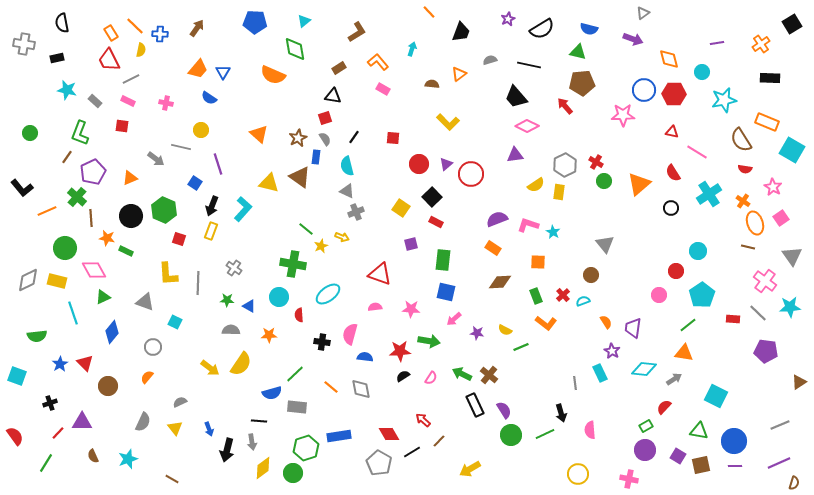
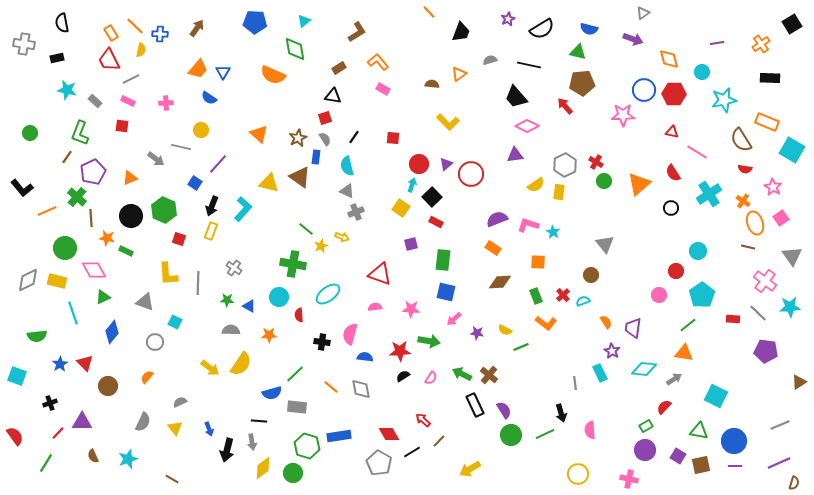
cyan arrow at (412, 49): moved 136 px down
pink cross at (166, 103): rotated 16 degrees counterclockwise
purple line at (218, 164): rotated 60 degrees clockwise
gray circle at (153, 347): moved 2 px right, 5 px up
green hexagon at (306, 448): moved 1 px right, 2 px up; rotated 25 degrees counterclockwise
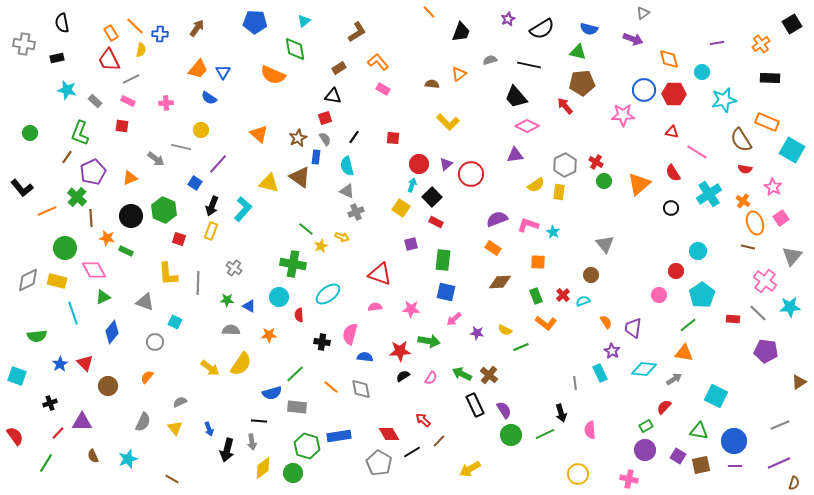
gray triangle at (792, 256): rotated 15 degrees clockwise
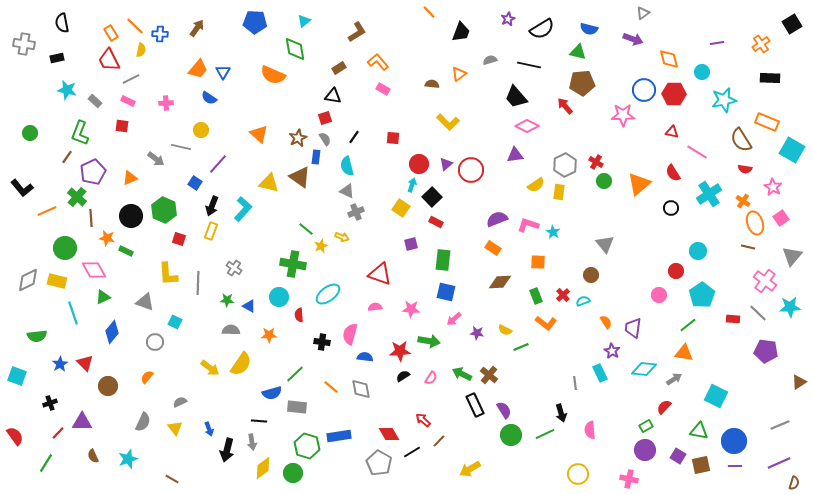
red circle at (471, 174): moved 4 px up
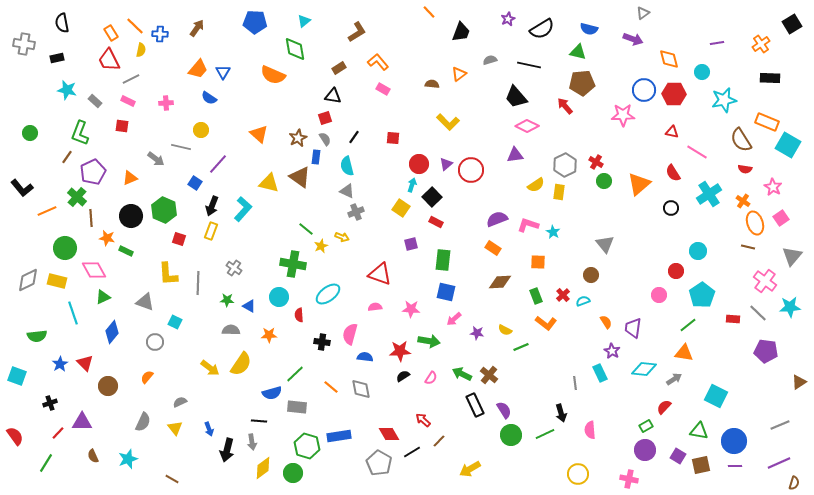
cyan square at (792, 150): moved 4 px left, 5 px up
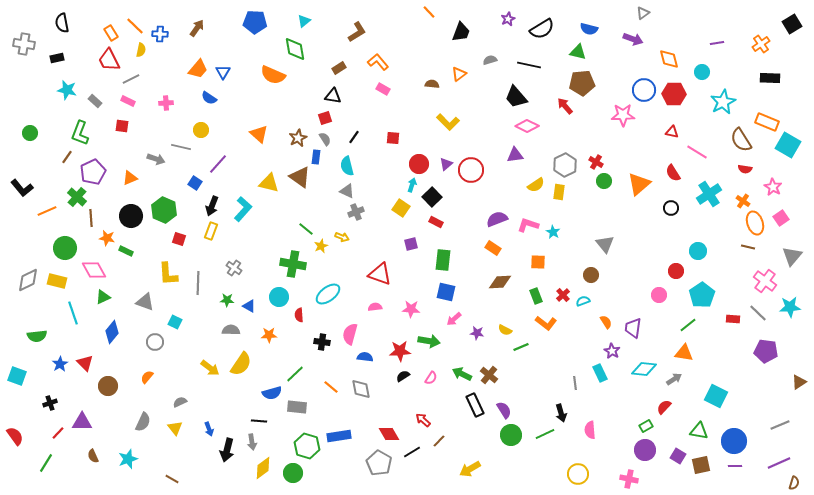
cyan star at (724, 100): moved 1 px left, 2 px down; rotated 15 degrees counterclockwise
gray arrow at (156, 159): rotated 18 degrees counterclockwise
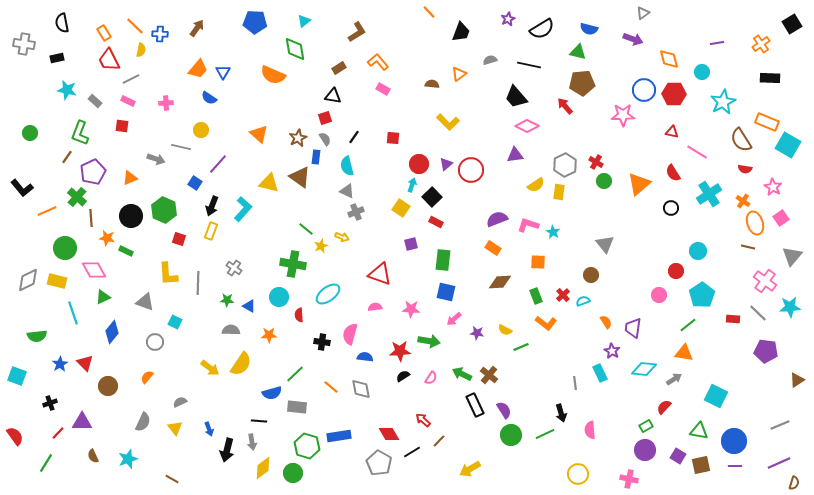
orange rectangle at (111, 33): moved 7 px left
brown triangle at (799, 382): moved 2 px left, 2 px up
